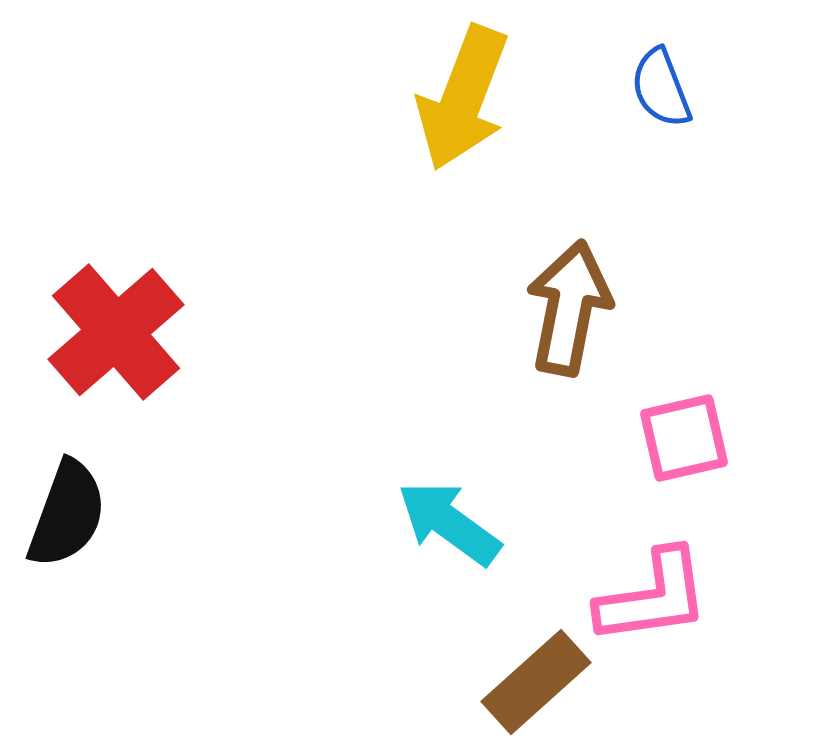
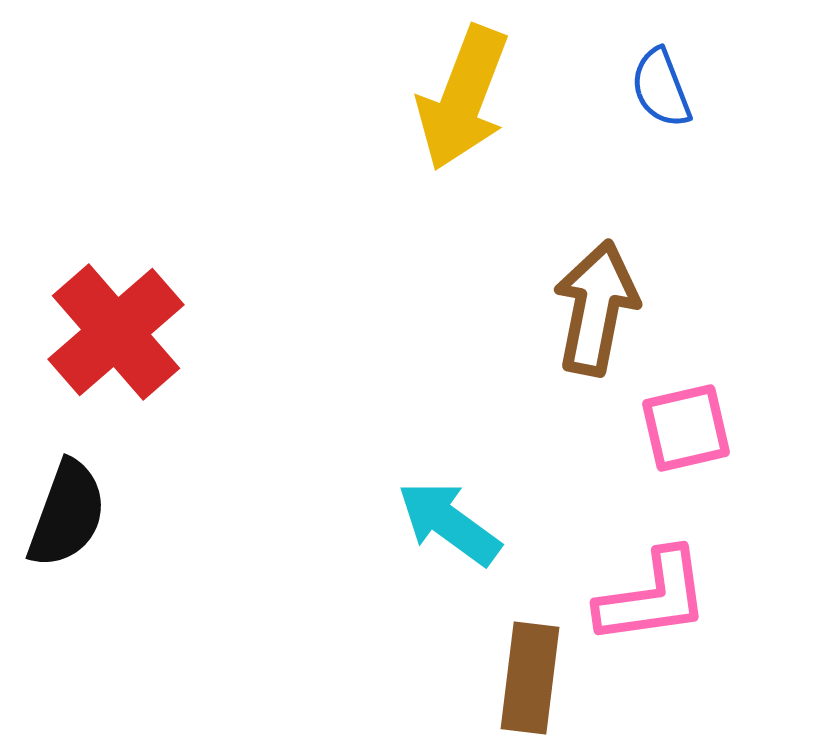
brown arrow: moved 27 px right
pink square: moved 2 px right, 10 px up
brown rectangle: moved 6 px left, 4 px up; rotated 41 degrees counterclockwise
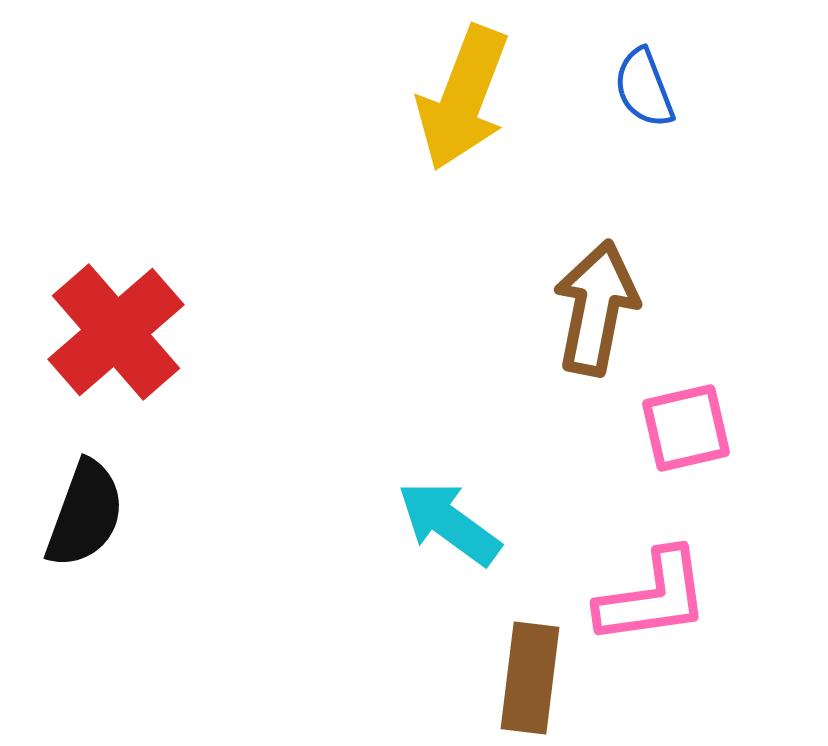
blue semicircle: moved 17 px left
black semicircle: moved 18 px right
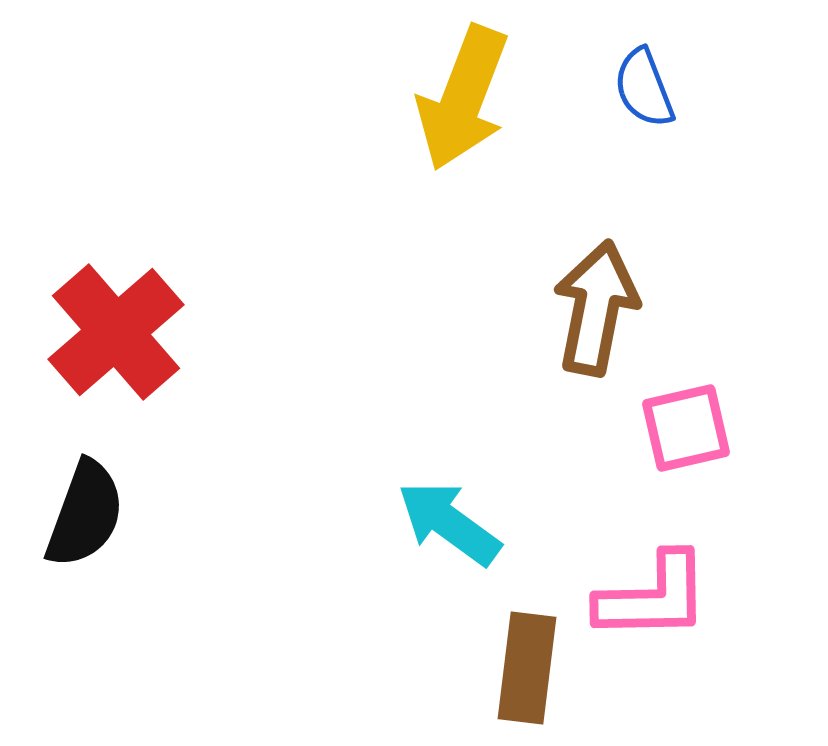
pink L-shape: rotated 7 degrees clockwise
brown rectangle: moved 3 px left, 10 px up
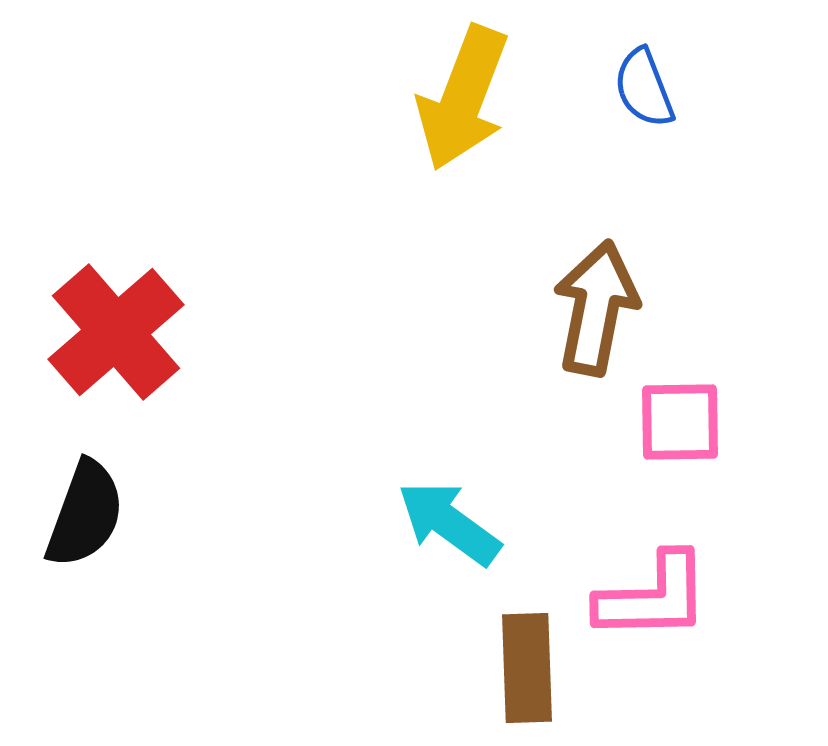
pink square: moved 6 px left, 6 px up; rotated 12 degrees clockwise
brown rectangle: rotated 9 degrees counterclockwise
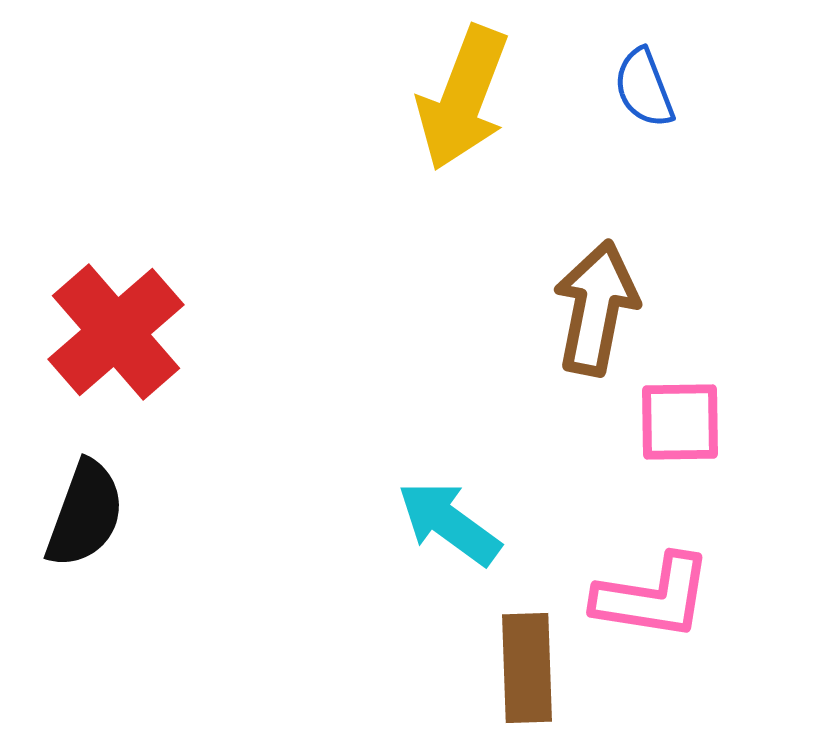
pink L-shape: rotated 10 degrees clockwise
